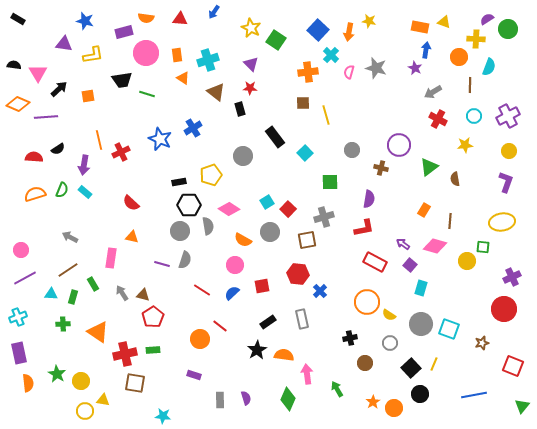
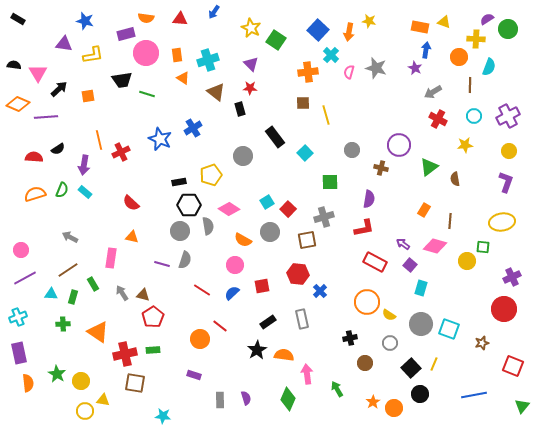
purple rectangle at (124, 32): moved 2 px right, 2 px down
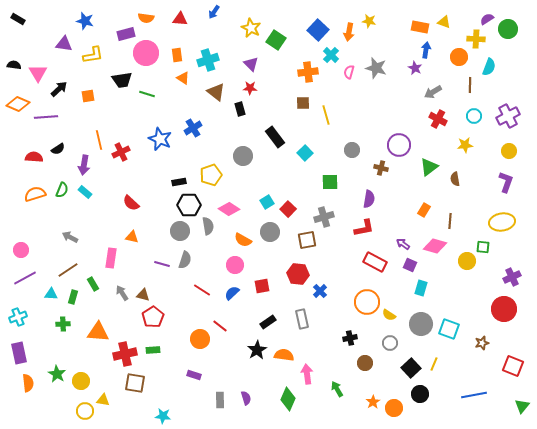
purple square at (410, 265): rotated 16 degrees counterclockwise
orange triangle at (98, 332): rotated 30 degrees counterclockwise
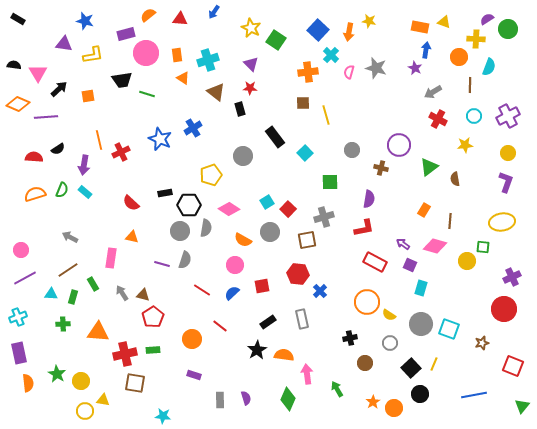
orange semicircle at (146, 18): moved 2 px right, 3 px up; rotated 133 degrees clockwise
yellow circle at (509, 151): moved 1 px left, 2 px down
black rectangle at (179, 182): moved 14 px left, 11 px down
gray semicircle at (208, 226): moved 2 px left, 2 px down; rotated 18 degrees clockwise
orange circle at (200, 339): moved 8 px left
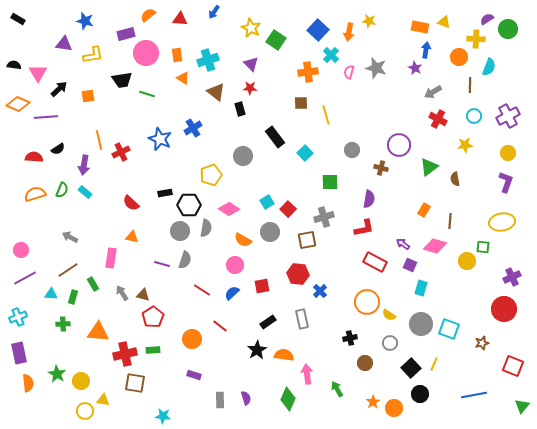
brown square at (303, 103): moved 2 px left
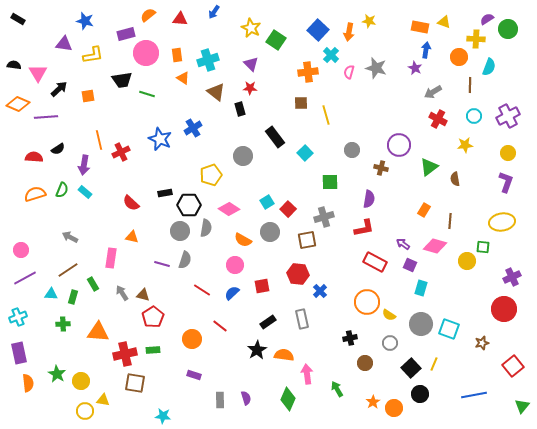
red square at (513, 366): rotated 30 degrees clockwise
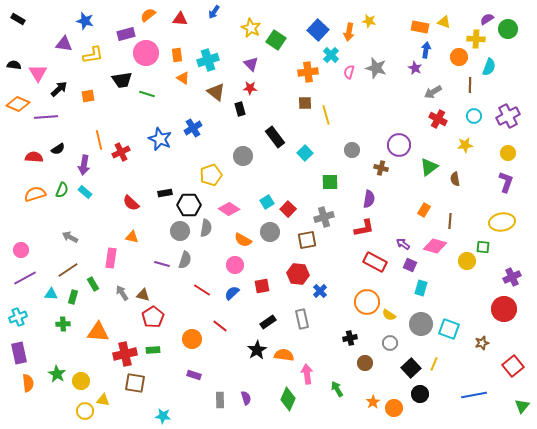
brown square at (301, 103): moved 4 px right
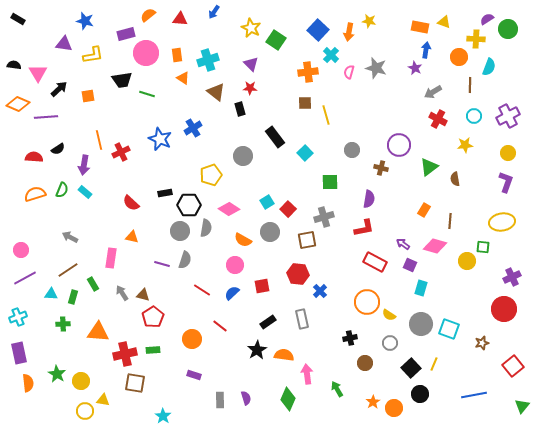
cyan star at (163, 416): rotated 28 degrees clockwise
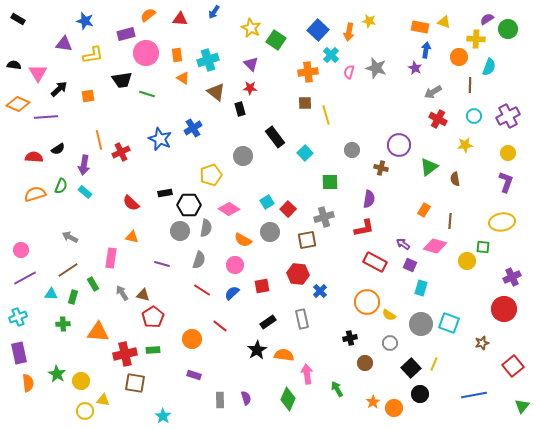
green semicircle at (62, 190): moved 1 px left, 4 px up
gray semicircle at (185, 260): moved 14 px right
cyan square at (449, 329): moved 6 px up
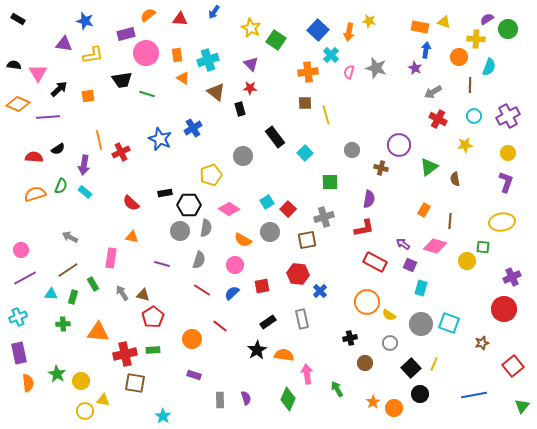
purple line at (46, 117): moved 2 px right
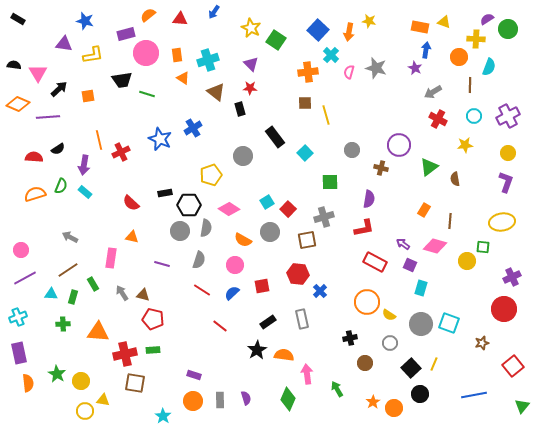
red pentagon at (153, 317): moved 2 px down; rotated 25 degrees counterclockwise
orange circle at (192, 339): moved 1 px right, 62 px down
